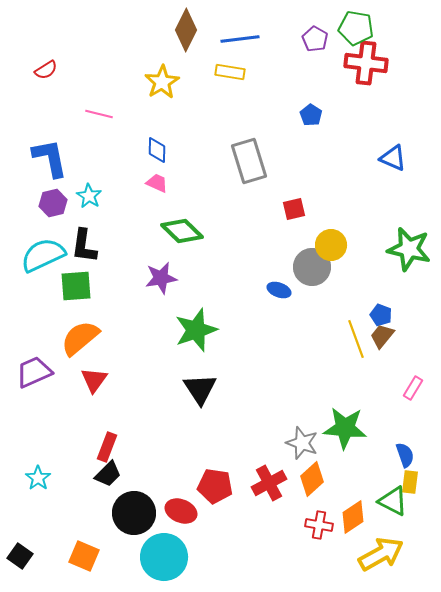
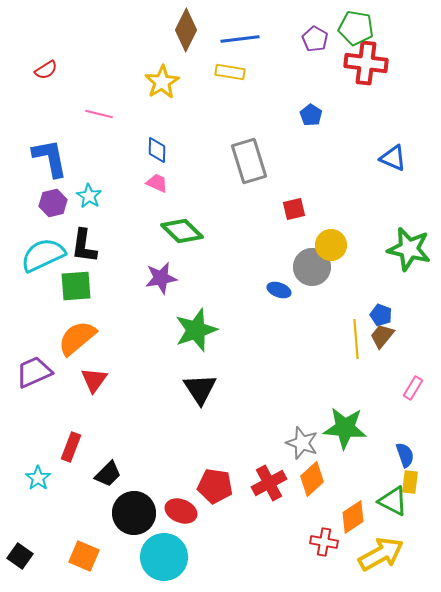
orange semicircle at (80, 338): moved 3 px left
yellow line at (356, 339): rotated 15 degrees clockwise
red rectangle at (107, 447): moved 36 px left
red cross at (319, 525): moved 5 px right, 17 px down
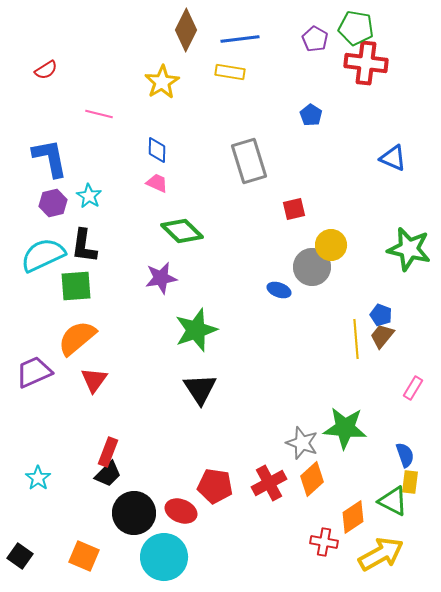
red rectangle at (71, 447): moved 37 px right, 5 px down
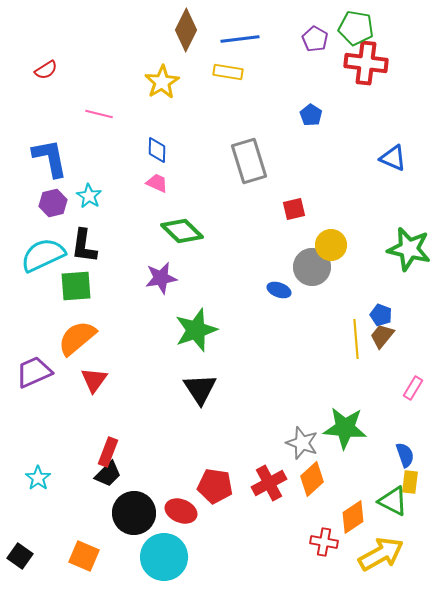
yellow rectangle at (230, 72): moved 2 px left
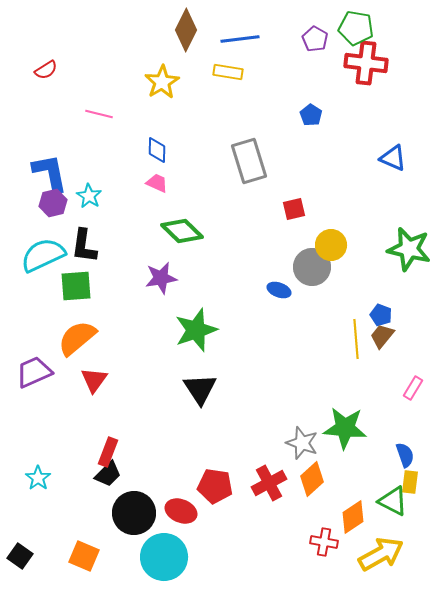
blue L-shape at (50, 158): moved 15 px down
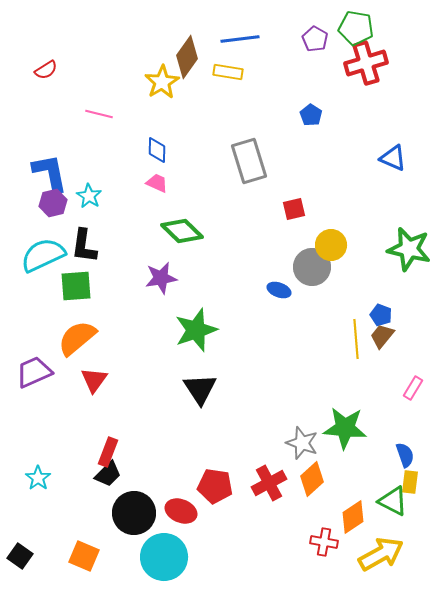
brown diamond at (186, 30): moved 1 px right, 27 px down; rotated 9 degrees clockwise
red cross at (366, 63): rotated 24 degrees counterclockwise
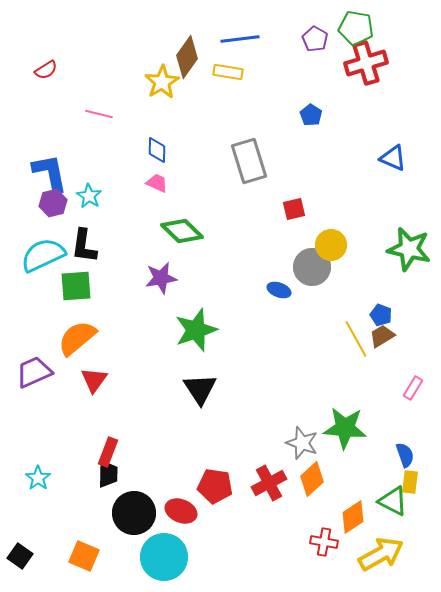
brown trapezoid at (382, 336): rotated 20 degrees clockwise
yellow line at (356, 339): rotated 24 degrees counterclockwise
black trapezoid at (108, 474): rotated 44 degrees counterclockwise
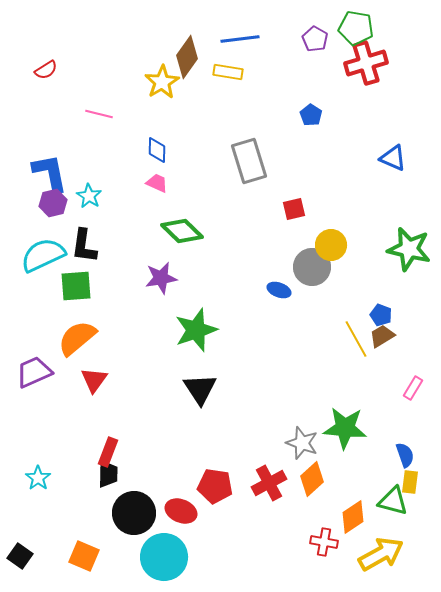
green triangle at (393, 501): rotated 12 degrees counterclockwise
